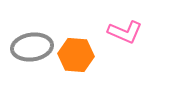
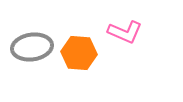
orange hexagon: moved 3 px right, 2 px up
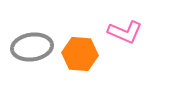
orange hexagon: moved 1 px right, 1 px down
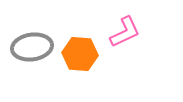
pink L-shape: rotated 48 degrees counterclockwise
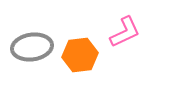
orange hexagon: moved 1 px down; rotated 12 degrees counterclockwise
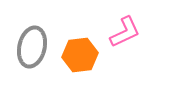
gray ellipse: rotated 69 degrees counterclockwise
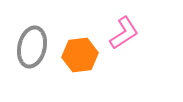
pink L-shape: moved 1 px left, 1 px down; rotated 8 degrees counterclockwise
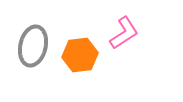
gray ellipse: moved 1 px right, 1 px up
